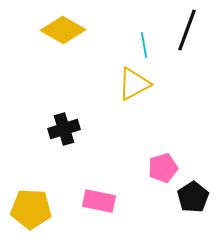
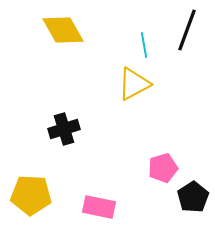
yellow diamond: rotated 30 degrees clockwise
pink rectangle: moved 6 px down
yellow pentagon: moved 14 px up
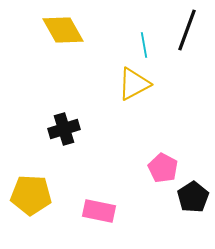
pink pentagon: rotated 28 degrees counterclockwise
pink rectangle: moved 4 px down
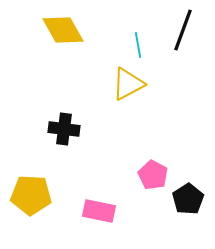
black line: moved 4 px left
cyan line: moved 6 px left
yellow triangle: moved 6 px left
black cross: rotated 24 degrees clockwise
pink pentagon: moved 10 px left, 7 px down
black pentagon: moved 5 px left, 2 px down
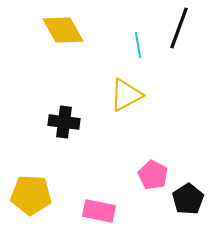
black line: moved 4 px left, 2 px up
yellow triangle: moved 2 px left, 11 px down
black cross: moved 7 px up
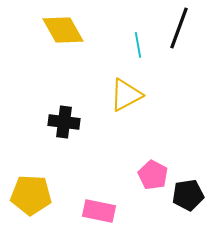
black pentagon: moved 4 px up; rotated 24 degrees clockwise
